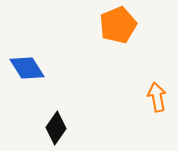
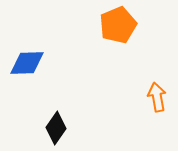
blue diamond: moved 5 px up; rotated 60 degrees counterclockwise
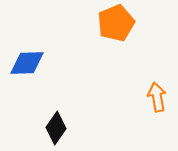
orange pentagon: moved 2 px left, 2 px up
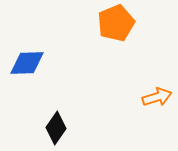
orange arrow: rotated 84 degrees clockwise
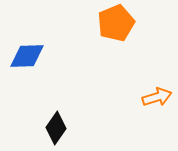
blue diamond: moved 7 px up
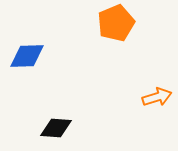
black diamond: rotated 60 degrees clockwise
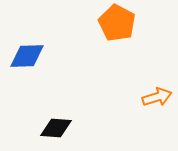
orange pentagon: moved 1 px right; rotated 21 degrees counterclockwise
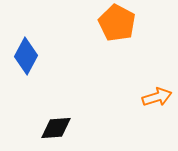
blue diamond: moved 1 px left; rotated 60 degrees counterclockwise
black diamond: rotated 8 degrees counterclockwise
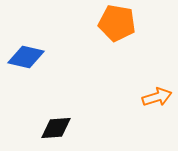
orange pentagon: rotated 18 degrees counterclockwise
blue diamond: moved 1 px down; rotated 75 degrees clockwise
